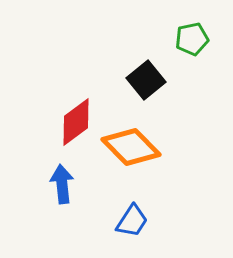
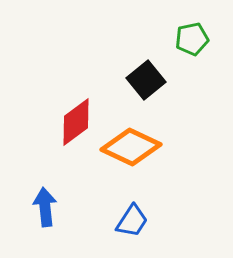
orange diamond: rotated 20 degrees counterclockwise
blue arrow: moved 17 px left, 23 px down
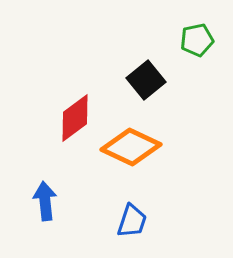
green pentagon: moved 5 px right, 1 px down
red diamond: moved 1 px left, 4 px up
blue arrow: moved 6 px up
blue trapezoid: rotated 15 degrees counterclockwise
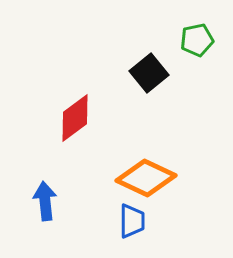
black square: moved 3 px right, 7 px up
orange diamond: moved 15 px right, 31 px down
blue trapezoid: rotated 18 degrees counterclockwise
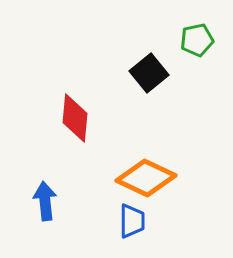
red diamond: rotated 48 degrees counterclockwise
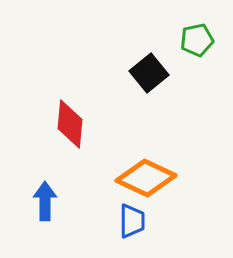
red diamond: moved 5 px left, 6 px down
blue arrow: rotated 6 degrees clockwise
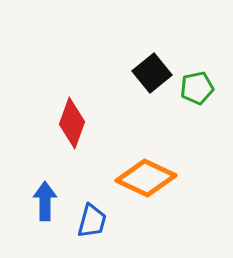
green pentagon: moved 48 px down
black square: moved 3 px right
red diamond: moved 2 px right, 1 px up; rotated 15 degrees clockwise
blue trapezoid: moved 40 px left; rotated 15 degrees clockwise
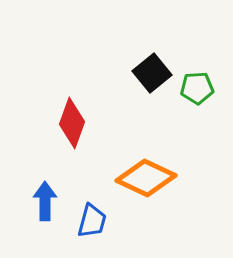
green pentagon: rotated 8 degrees clockwise
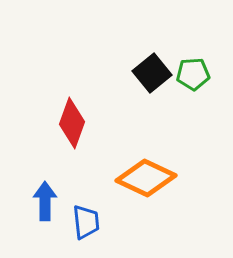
green pentagon: moved 4 px left, 14 px up
blue trapezoid: moved 6 px left, 1 px down; rotated 21 degrees counterclockwise
